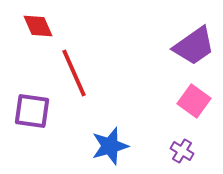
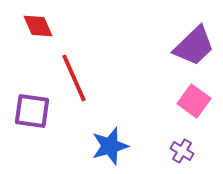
purple trapezoid: rotated 9 degrees counterclockwise
red line: moved 5 px down
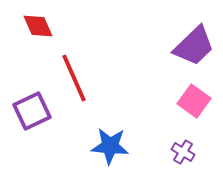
purple square: rotated 33 degrees counterclockwise
blue star: rotated 21 degrees clockwise
purple cross: moved 1 px right, 1 px down
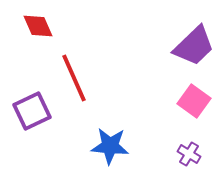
purple cross: moved 6 px right, 2 px down
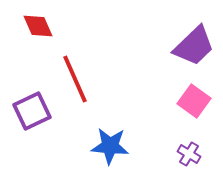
red line: moved 1 px right, 1 px down
